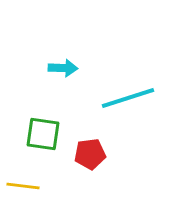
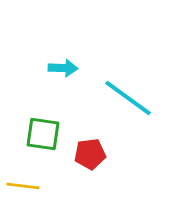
cyan line: rotated 54 degrees clockwise
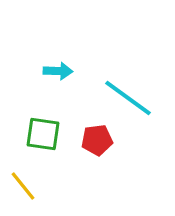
cyan arrow: moved 5 px left, 3 px down
red pentagon: moved 7 px right, 14 px up
yellow line: rotated 44 degrees clockwise
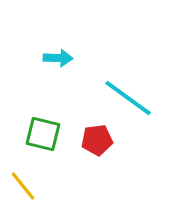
cyan arrow: moved 13 px up
green square: rotated 6 degrees clockwise
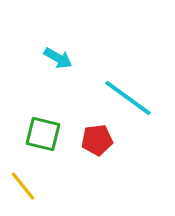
cyan arrow: rotated 28 degrees clockwise
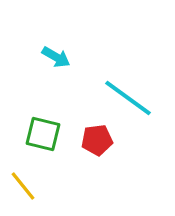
cyan arrow: moved 2 px left, 1 px up
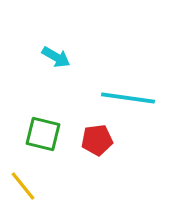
cyan line: rotated 28 degrees counterclockwise
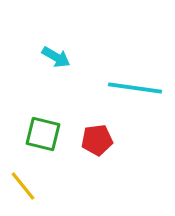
cyan line: moved 7 px right, 10 px up
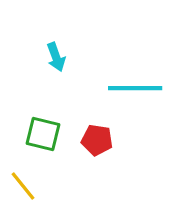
cyan arrow: rotated 40 degrees clockwise
cyan line: rotated 8 degrees counterclockwise
red pentagon: rotated 16 degrees clockwise
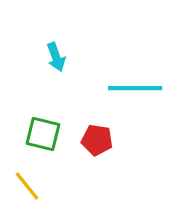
yellow line: moved 4 px right
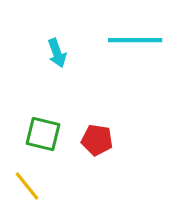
cyan arrow: moved 1 px right, 4 px up
cyan line: moved 48 px up
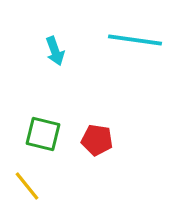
cyan line: rotated 8 degrees clockwise
cyan arrow: moved 2 px left, 2 px up
